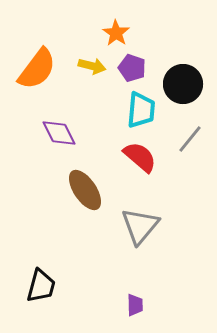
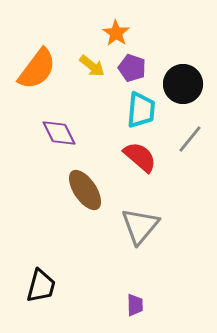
yellow arrow: rotated 24 degrees clockwise
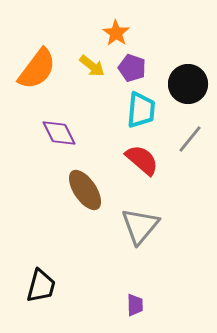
black circle: moved 5 px right
red semicircle: moved 2 px right, 3 px down
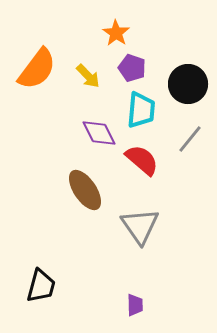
yellow arrow: moved 4 px left, 10 px down; rotated 8 degrees clockwise
purple diamond: moved 40 px right
gray triangle: rotated 15 degrees counterclockwise
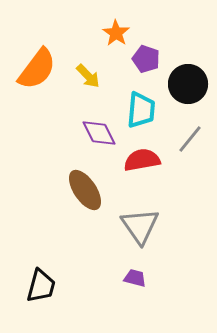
purple pentagon: moved 14 px right, 9 px up
red semicircle: rotated 51 degrees counterclockwise
purple trapezoid: moved 27 px up; rotated 75 degrees counterclockwise
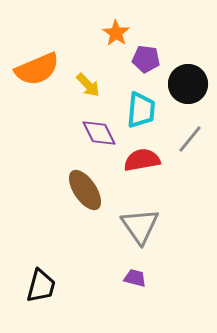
purple pentagon: rotated 12 degrees counterclockwise
orange semicircle: rotated 30 degrees clockwise
yellow arrow: moved 9 px down
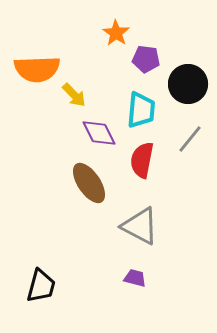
orange semicircle: rotated 21 degrees clockwise
yellow arrow: moved 14 px left, 10 px down
red semicircle: rotated 69 degrees counterclockwise
brown ellipse: moved 4 px right, 7 px up
gray triangle: rotated 27 degrees counterclockwise
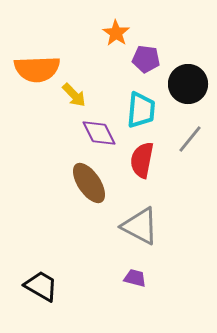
black trapezoid: rotated 75 degrees counterclockwise
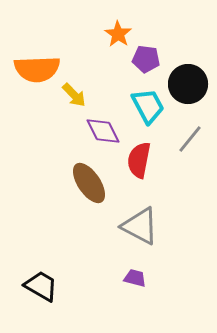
orange star: moved 2 px right, 1 px down
cyan trapezoid: moved 7 px right, 4 px up; rotated 33 degrees counterclockwise
purple diamond: moved 4 px right, 2 px up
red semicircle: moved 3 px left
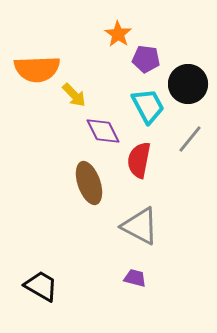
brown ellipse: rotated 15 degrees clockwise
